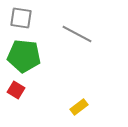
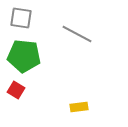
yellow rectangle: rotated 30 degrees clockwise
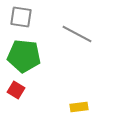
gray square: moved 1 px up
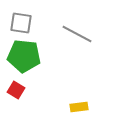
gray square: moved 6 px down
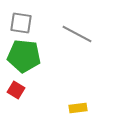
yellow rectangle: moved 1 px left, 1 px down
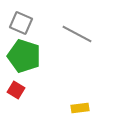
gray square: rotated 15 degrees clockwise
green pentagon: rotated 12 degrees clockwise
yellow rectangle: moved 2 px right
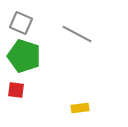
red square: rotated 24 degrees counterclockwise
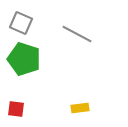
green pentagon: moved 3 px down
red square: moved 19 px down
